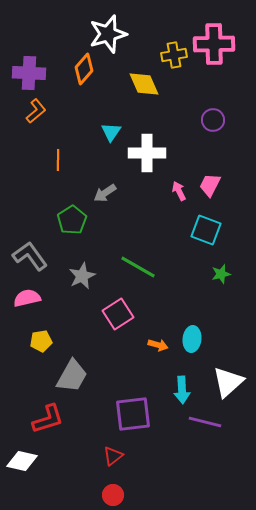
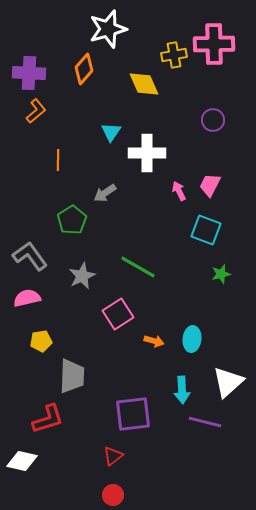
white star: moved 5 px up
orange arrow: moved 4 px left, 4 px up
gray trapezoid: rotated 27 degrees counterclockwise
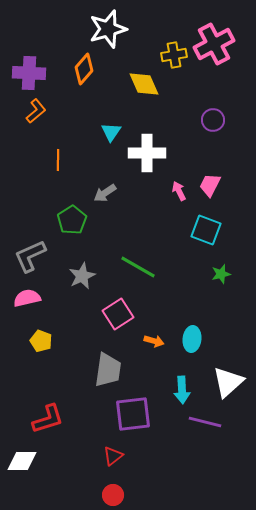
pink cross: rotated 27 degrees counterclockwise
gray L-shape: rotated 78 degrees counterclockwise
yellow pentagon: rotated 30 degrees clockwise
gray trapezoid: moved 36 px right, 6 px up; rotated 6 degrees clockwise
white diamond: rotated 12 degrees counterclockwise
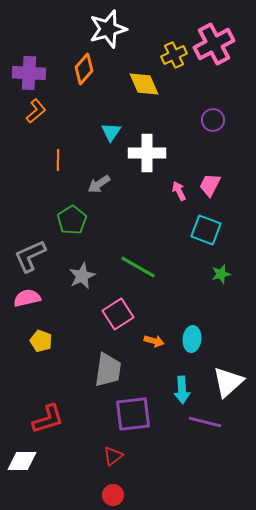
yellow cross: rotated 15 degrees counterclockwise
gray arrow: moved 6 px left, 9 px up
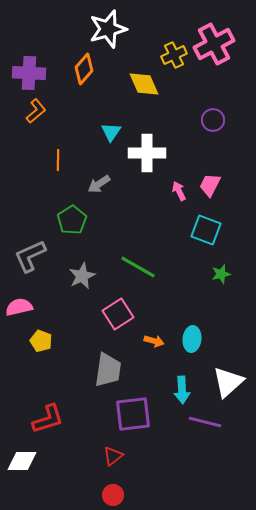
pink semicircle: moved 8 px left, 9 px down
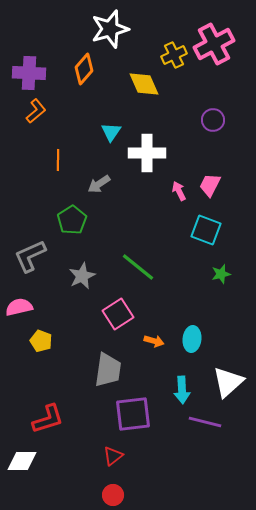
white star: moved 2 px right
green line: rotated 9 degrees clockwise
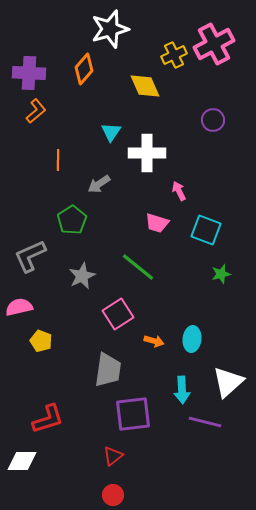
yellow diamond: moved 1 px right, 2 px down
pink trapezoid: moved 53 px left, 38 px down; rotated 100 degrees counterclockwise
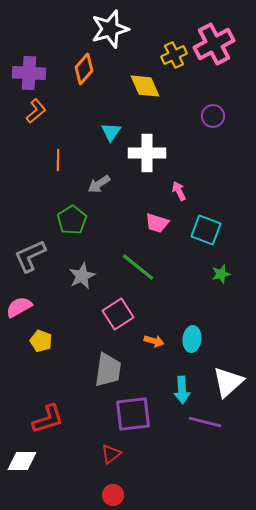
purple circle: moved 4 px up
pink semicircle: rotated 16 degrees counterclockwise
red triangle: moved 2 px left, 2 px up
